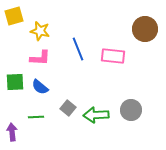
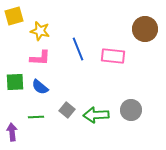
gray square: moved 1 px left, 2 px down
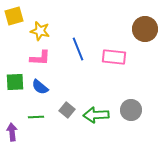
pink rectangle: moved 1 px right, 1 px down
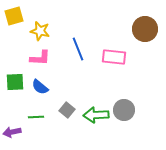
gray circle: moved 7 px left
purple arrow: rotated 96 degrees counterclockwise
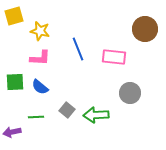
gray circle: moved 6 px right, 17 px up
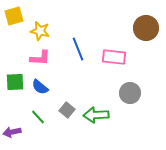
brown circle: moved 1 px right, 1 px up
green line: moved 2 px right; rotated 49 degrees clockwise
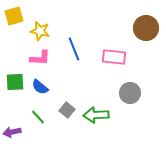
blue line: moved 4 px left
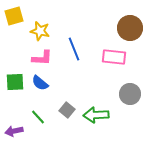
brown circle: moved 16 px left
pink L-shape: moved 2 px right
blue semicircle: moved 4 px up
gray circle: moved 1 px down
purple arrow: moved 2 px right, 1 px up
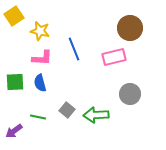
yellow square: rotated 18 degrees counterclockwise
pink rectangle: rotated 20 degrees counterclockwise
blue semicircle: rotated 36 degrees clockwise
green line: rotated 35 degrees counterclockwise
purple arrow: rotated 24 degrees counterclockwise
